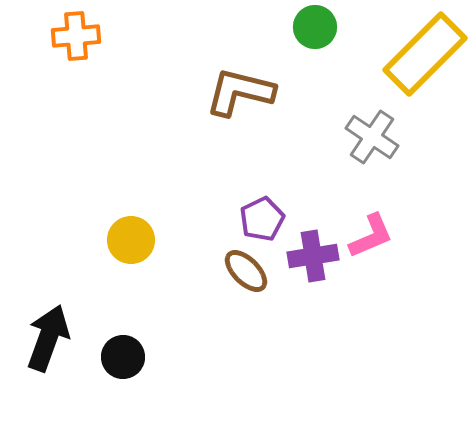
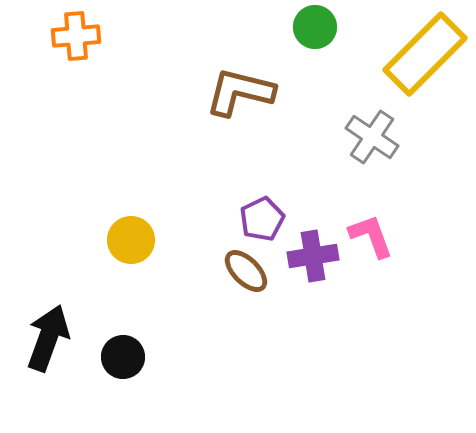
pink L-shape: rotated 87 degrees counterclockwise
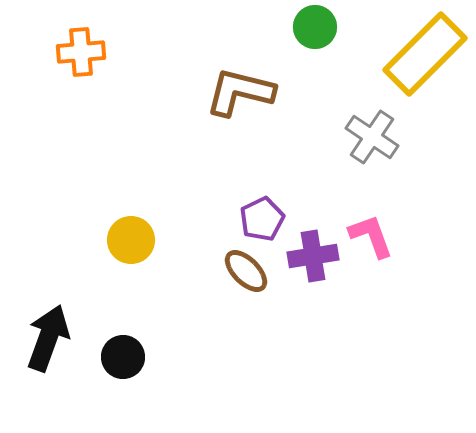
orange cross: moved 5 px right, 16 px down
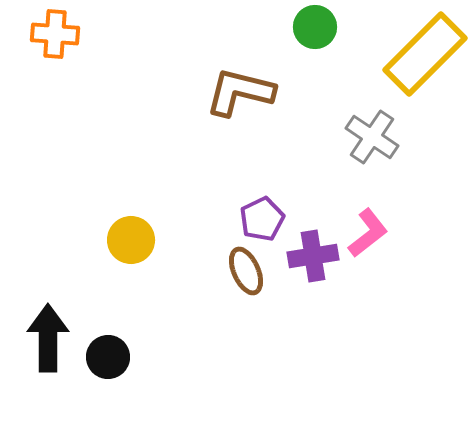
orange cross: moved 26 px left, 18 px up; rotated 9 degrees clockwise
pink L-shape: moved 3 px left, 3 px up; rotated 72 degrees clockwise
brown ellipse: rotated 21 degrees clockwise
black arrow: rotated 20 degrees counterclockwise
black circle: moved 15 px left
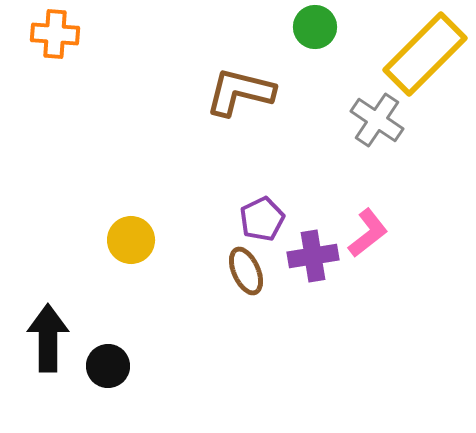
gray cross: moved 5 px right, 17 px up
black circle: moved 9 px down
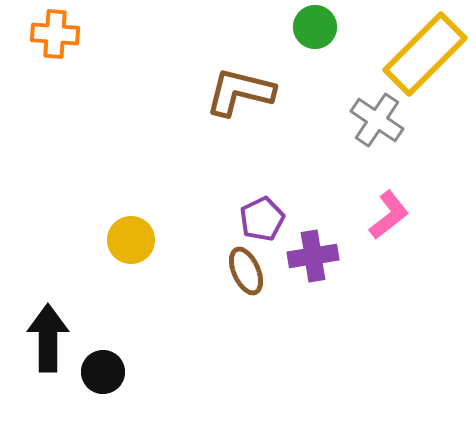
pink L-shape: moved 21 px right, 18 px up
black circle: moved 5 px left, 6 px down
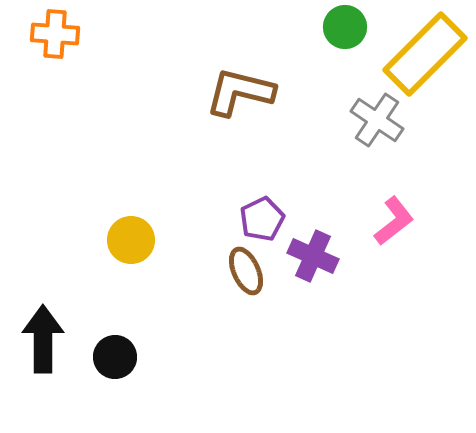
green circle: moved 30 px right
pink L-shape: moved 5 px right, 6 px down
purple cross: rotated 33 degrees clockwise
black arrow: moved 5 px left, 1 px down
black circle: moved 12 px right, 15 px up
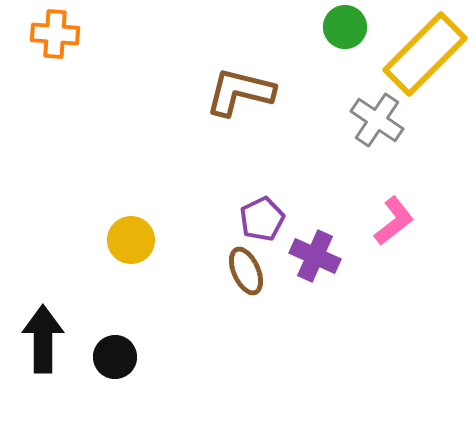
purple cross: moved 2 px right
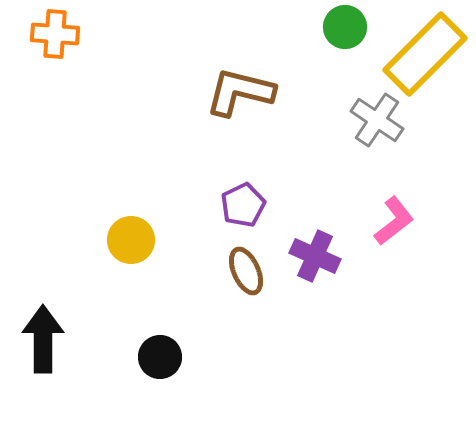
purple pentagon: moved 19 px left, 14 px up
black circle: moved 45 px right
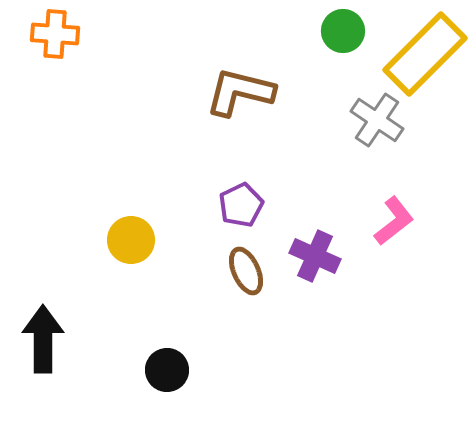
green circle: moved 2 px left, 4 px down
purple pentagon: moved 2 px left
black circle: moved 7 px right, 13 px down
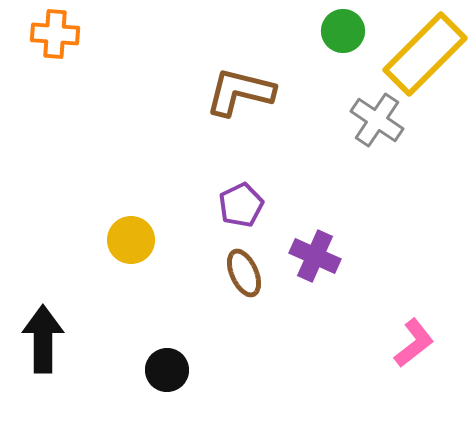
pink L-shape: moved 20 px right, 122 px down
brown ellipse: moved 2 px left, 2 px down
